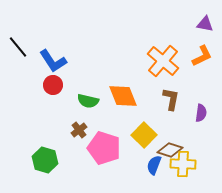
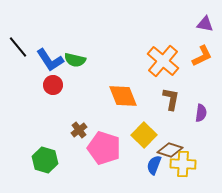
blue L-shape: moved 3 px left, 1 px up
green semicircle: moved 13 px left, 41 px up
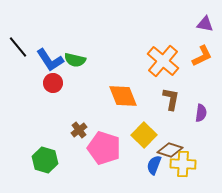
red circle: moved 2 px up
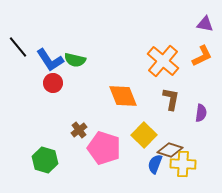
blue semicircle: moved 1 px right, 1 px up
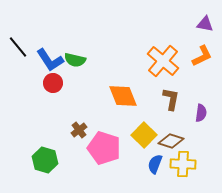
brown diamond: moved 1 px right, 9 px up
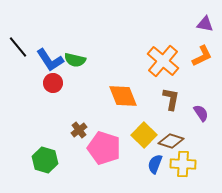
purple semicircle: rotated 42 degrees counterclockwise
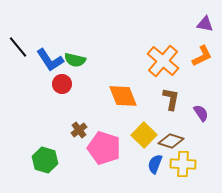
red circle: moved 9 px right, 1 px down
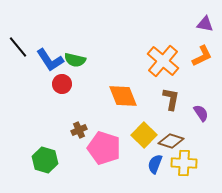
brown cross: rotated 14 degrees clockwise
yellow cross: moved 1 px right, 1 px up
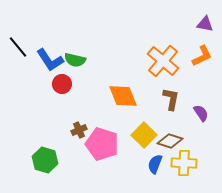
brown diamond: moved 1 px left
pink pentagon: moved 2 px left, 4 px up
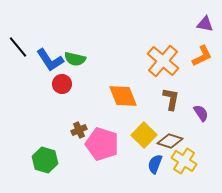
green semicircle: moved 1 px up
yellow cross: moved 2 px up; rotated 30 degrees clockwise
